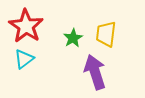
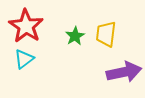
green star: moved 2 px right, 2 px up
purple arrow: moved 29 px right; rotated 96 degrees clockwise
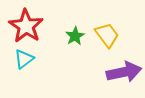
yellow trapezoid: moved 1 px right, 1 px down; rotated 136 degrees clockwise
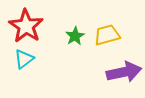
yellow trapezoid: rotated 68 degrees counterclockwise
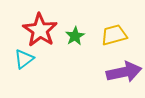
red star: moved 14 px right, 4 px down
yellow trapezoid: moved 7 px right
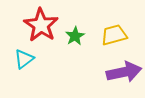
red star: moved 1 px right, 5 px up
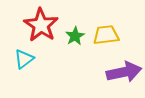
yellow trapezoid: moved 8 px left; rotated 8 degrees clockwise
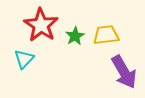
cyan triangle: rotated 10 degrees counterclockwise
purple arrow: rotated 72 degrees clockwise
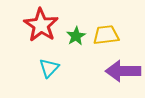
green star: moved 1 px right
cyan triangle: moved 25 px right, 9 px down
purple arrow: moved 1 px left, 1 px up; rotated 120 degrees clockwise
